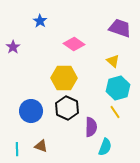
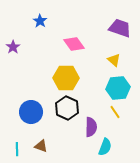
pink diamond: rotated 20 degrees clockwise
yellow triangle: moved 1 px right, 1 px up
yellow hexagon: moved 2 px right
cyan hexagon: rotated 10 degrees clockwise
blue circle: moved 1 px down
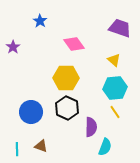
cyan hexagon: moved 3 px left
